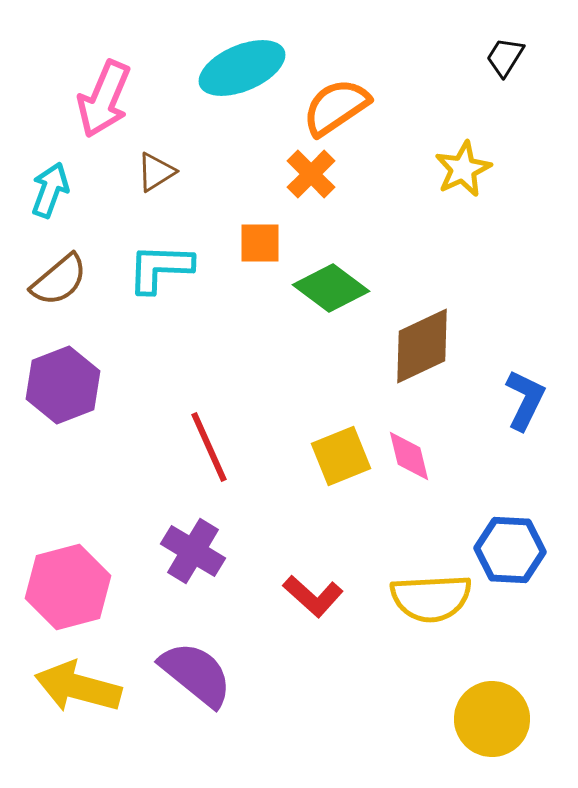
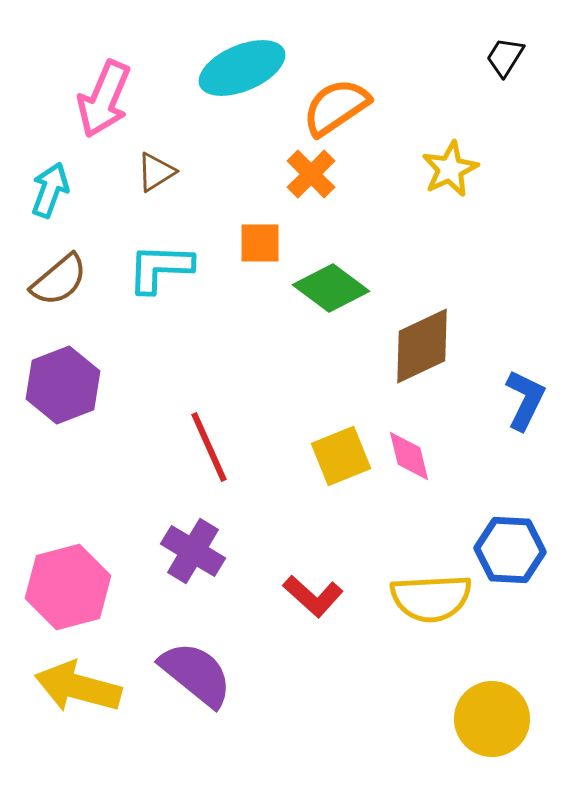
yellow star: moved 13 px left
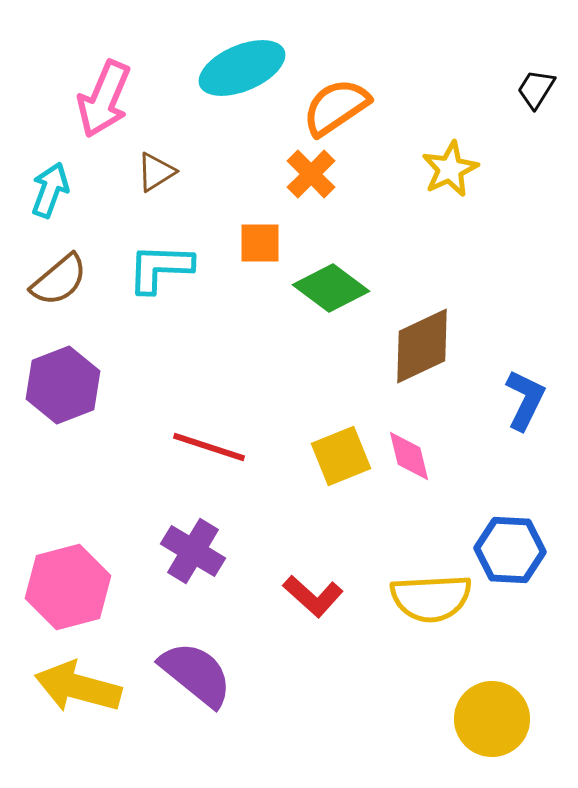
black trapezoid: moved 31 px right, 32 px down
red line: rotated 48 degrees counterclockwise
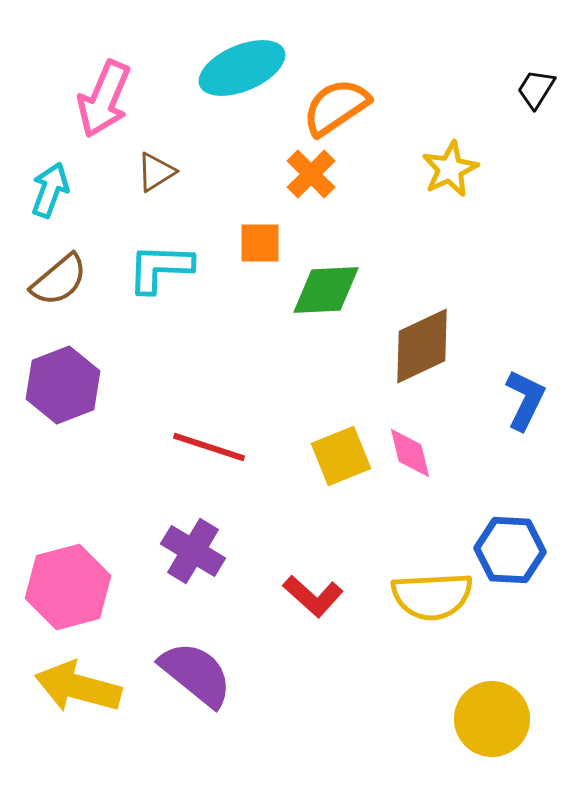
green diamond: moved 5 px left, 2 px down; rotated 40 degrees counterclockwise
pink diamond: moved 1 px right, 3 px up
yellow semicircle: moved 1 px right, 2 px up
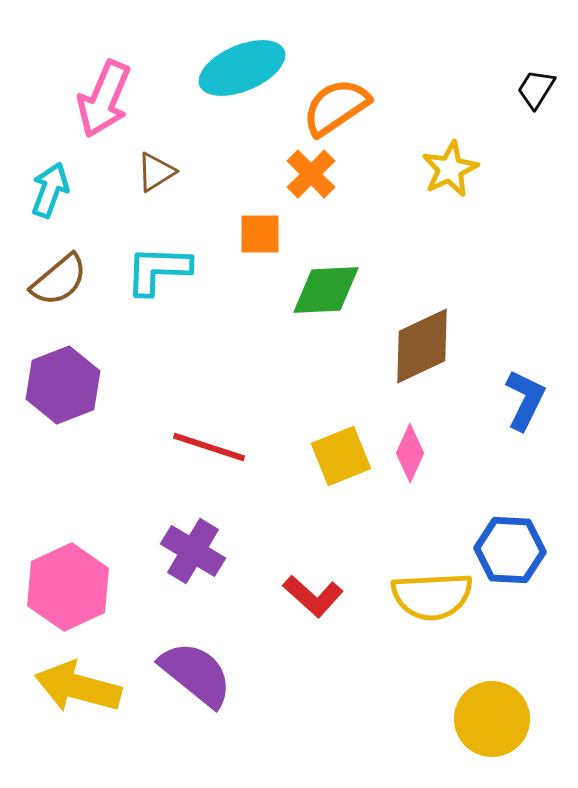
orange square: moved 9 px up
cyan L-shape: moved 2 px left, 2 px down
pink diamond: rotated 38 degrees clockwise
pink hexagon: rotated 10 degrees counterclockwise
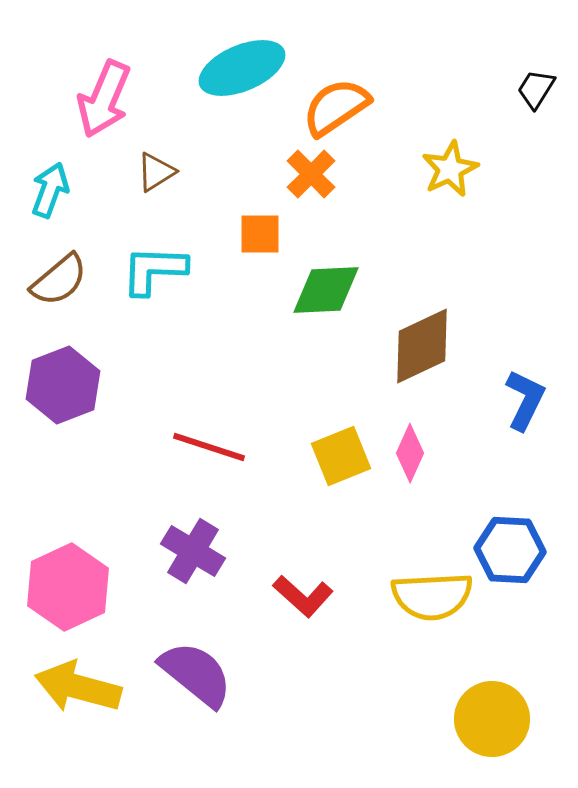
cyan L-shape: moved 4 px left
red L-shape: moved 10 px left
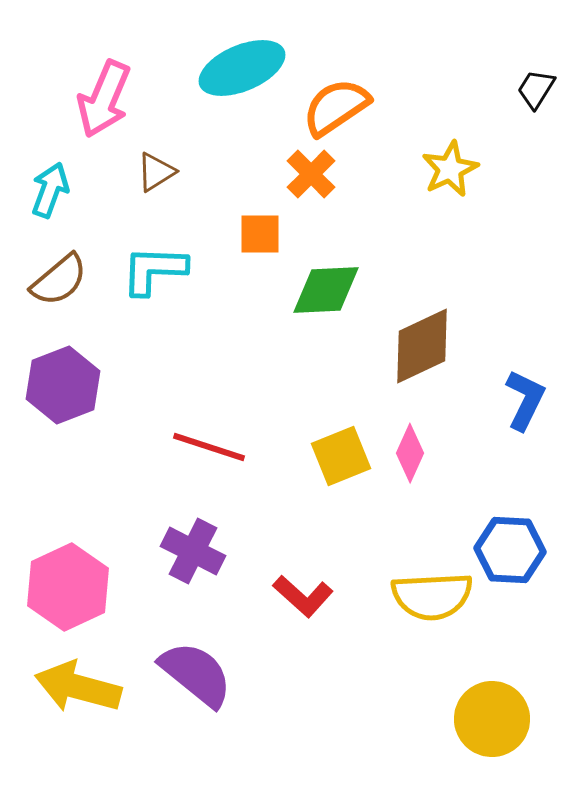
purple cross: rotated 4 degrees counterclockwise
